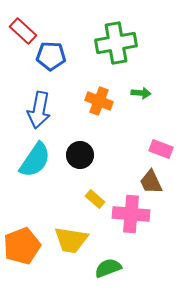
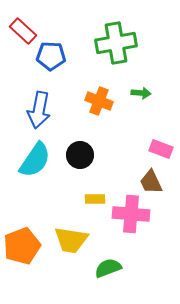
yellow rectangle: rotated 42 degrees counterclockwise
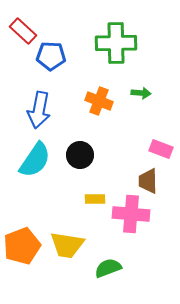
green cross: rotated 9 degrees clockwise
brown trapezoid: moved 3 px left, 1 px up; rotated 24 degrees clockwise
yellow trapezoid: moved 4 px left, 5 px down
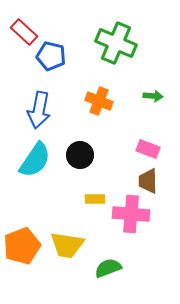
red rectangle: moved 1 px right, 1 px down
green cross: rotated 24 degrees clockwise
blue pentagon: rotated 12 degrees clockwise
green arrow: moved 12 px right, 3 px down
pink rectangle: moved 13 px left
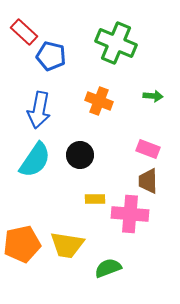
pink cross: moved 1 px left
orange pentagon: moved 2 px up; rotated 9 degrees clockwise
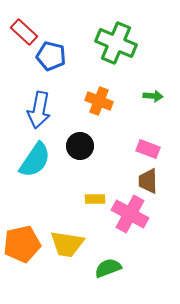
black circle: moved 9 px up
pink cross: rotated 24 degrees clockwise
yellow trapezoid: moved 1 px up
